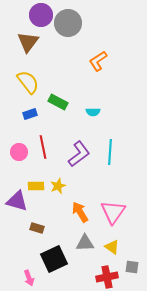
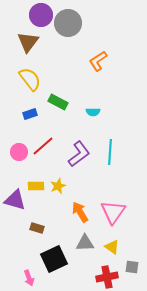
yellow semicircle: moved 2 px right, 3 px up
red line: moved 1 px up; rotated 60 degrees clockwise
purple triangle: moved 2 px left, 1 px up
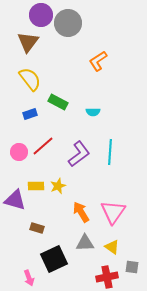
orange arrow: moved 1 px right
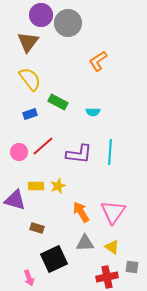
purple L-shape: rotated 44 degrees clockwise
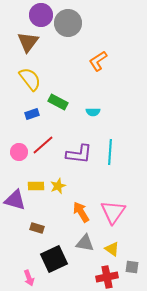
blue rectangle: moved 2 px right
red line: moved 1 px up
gray triangle: rotated 12 degrees clockwise
yellow triangle: moved 2 px down
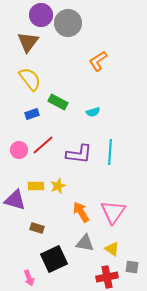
cyan semicircle: rotated 16 degrees counterclockwise
pink circle: moved 2 px up
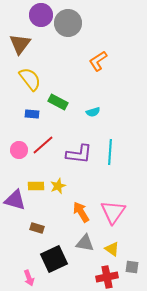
brown triangle: moved 8 px left, 2 px down
blue rectangle: rotated 24 degrees clockwise
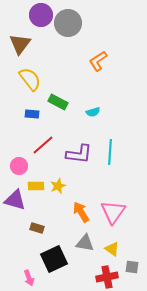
pink circle: moved 16 px down
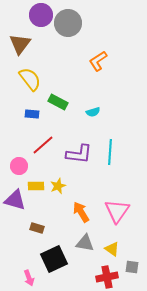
pink triangle: moved 4 px right, 1 px up
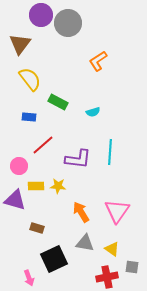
blue rectangle: moved 3 px left, 3 px down
purple L-shape: moved 1 px left, 5 px down
yellow star: rotated 28 degrees clockwise
